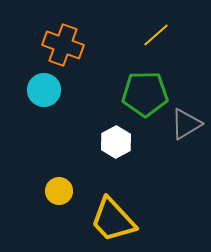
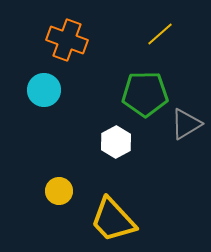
yellow line: moved 4 px right, 1 px up
orange cross: moved 4 px right, 5 px up
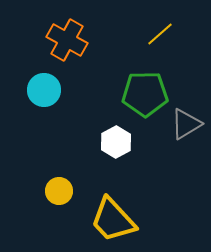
orange cross: rotated 9 degrees clockwise
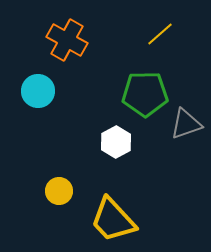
cyan circle: moved 6 px left, 1 px down
gray triangle: rotated 12 degrees clockwise
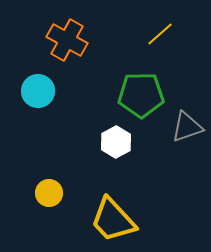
green pentagon: moved 4 px left, 1 px down
gray triangle: moved 1 px right, 3 px down
yellow circle: moved 10 px left, 2 px down
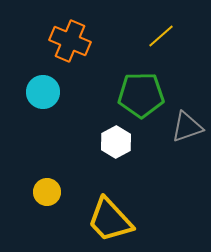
yellow line: moved 1 px right, 2 px down
orange cross: moved 3 px right, 1 px down; rotated 6 degrees counterclockwise
cyan circle: moved 5 px right, 1 px down
yellow circle: moved 2 px left, 1 px up
yellow trapezoid: moved 3 px left
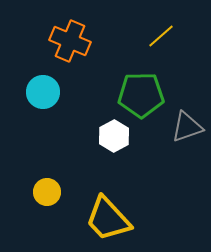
white hexagon: moved 2 px left, 6 px up
yellow trapezoid: moved 2 px left, 1 px up
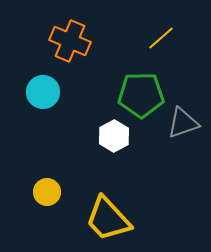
yellow line: moved 2 px down
gray triangle: moved 4 px left, 4 px up
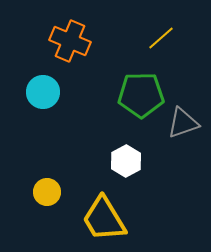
white hexagon: moved 12 px right, 25 px down
yellow trapezoid: moved 4 px left; rotated 12 degrees clockwise
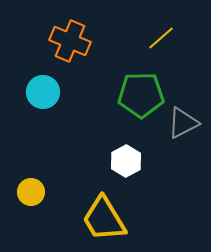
gray triangle: rotated 8 degrees counterclockwise
yellow circle: moved 16 px left
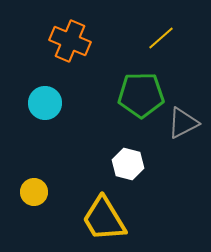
cyan circle: moved 2 px right, 11 px down
white hexagon: moved 2 px right, 3 px down; rotated 16 degrees counterclockwise
yellow circle: moved 3 px right
